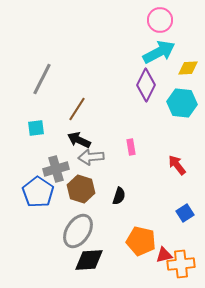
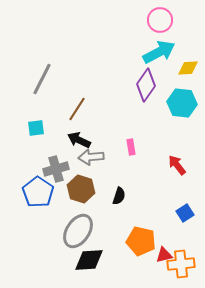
purple diamond: rotated 8 degrees clockwise
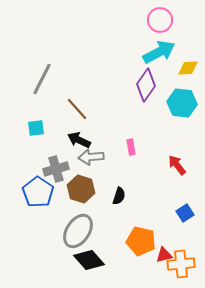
brown line: rotated 75 degrees counterclockwise
black diamond: rotated 52 degrees clockwise
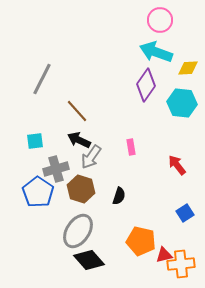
cyan arrow: moved 3 px left; rotated 132 degrees counterclockwise
brown line: moved 2 px down
cyan square: moved 1 px left, 13 px down
gray arrow: rotated 50 degrees counterclockwise
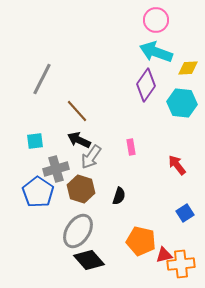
pink circle: moved 4 px left
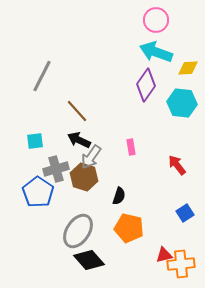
gray line: moved 3 px up
brown hexagon: moved 3 px right, 12 px up
orange pentagon: moved 12 px left, 13 px up
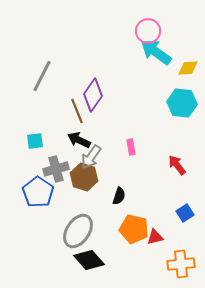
pink circle: moved 8 px left, 11 px down
cyan arrow: rotated 16 degrees clockwise
purple diamond: moved 53 px left, 10 px down
brown line: rotated 20 degrees clockwise
orange pentagon: moved 5 px right, 1 px down
red triangle: moved 9 px left, 18 px up
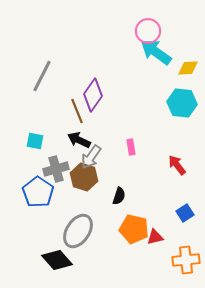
cyan square: rotated 18 degrees clockwise
black diamond: moved 32 px left
orange cross: moved 5 px right, 4 px up
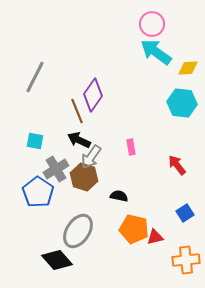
pink circle: moved 4 px right, 7 px up
gray line: moved 7 px left, 1 px down
gray cross: rotated 15 degrees counterclockwise
black semicircle: rotated 96 degrees counterclockwise
